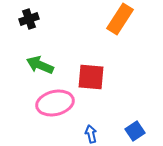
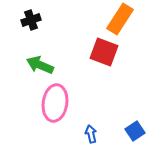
black cross: moved 2 px right, 1 px down
red square: moved 13 px right, 25 px up; rotated 16 degrees clockwise
pink ellipse: rotated 69 degrees counterclockwise
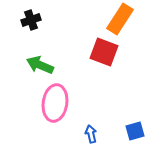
blue square: rotated 18 degrees clockwise
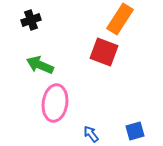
blue arrow: rotated 24 degrees counterclockwise
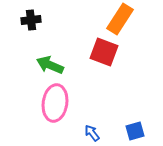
black cross: rotated 12 degrees clockwise
green arrow: moved 10 px right
blue arrow: moved 1 px right, 1 px up
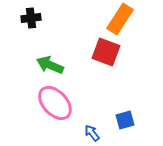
black cross: moved 2 px up
red square: moved 2 px right
pink ellipse: rotated 51 degrees counterclockwise
blue square: moved 10 px left, 11 px up
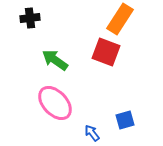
black cross: moved 1 px left
green arrow: moved 5 px right, 5 px up; rotated 12 degrees clockwise
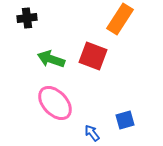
black cross: moved 3 px left
red square: moved 13 px left, 4 px down
green arrow: moved 4 px left, 1 px up; rotated 16 degrees counterclockwise
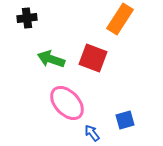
red square: moved 2 px down
pink ellipse: moved 12 px right
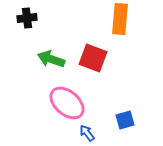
orange rectangle: rotated 28 degrees counterclockwise
pink ellipse: rotated 6 degrees counterclockwise
blue arrow: moved 5 px left
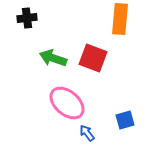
green arrow: moved 2 px right, 1 px up
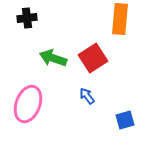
red square: rotated 36 degrees clockwise
pink ellipse: moved 39 px left, 1 px down; rotated 69 degrees clockwise
blue arrow: moved 37 px up
